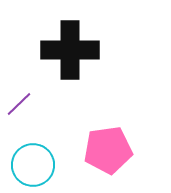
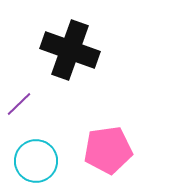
black cross: rotated 20 degrees clockwise
cyan circle: moved 3 px right, 4 px up
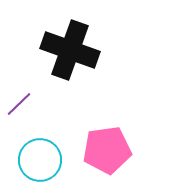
pink pentagon: moved 1 px left
cyan circle: moved 4 px right, 1 px up
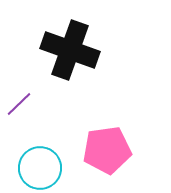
cyan circle: moved 8 px down
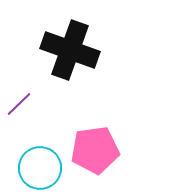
pink pentagon: moved 12 px left
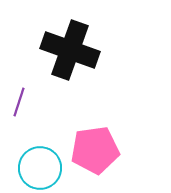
purple line: moved 2 px up; rotated 28 degrees counterclockwise
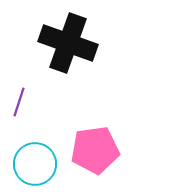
black cross: moved 2 px left, 7 px up
cyan circle: moved 5 px left, 4 px up
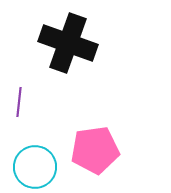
purple line: rotated 12 degrees counterclockwise
cyan circle: moved 3 px down
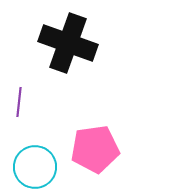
pink pentagon: moved 1 px up
